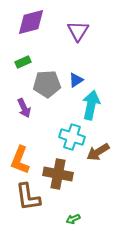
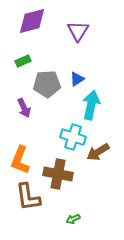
purple diamond: moved 1 px right, 1 px up
green rectangle: moved 1 px up
blue triangle: moved 1 px right, 1 px up
cyan cross: moved 1 px right
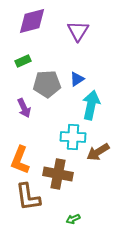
cyan cross: rotated 15 degrees counterclockwise
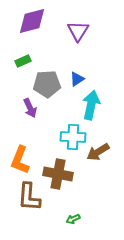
purple arrow: moved 6 px right
brown L-shape: moved 1 px right; rotated 12 degrees clockwise
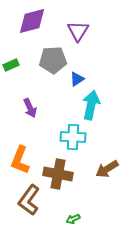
green rectangle: moved 12 px left, 4 px down
gray pentagon: moved 6 px right, 24 px up
brown arrow: moved 9 px right, 17 px down
brown L-shape: moved 3 px down; rotated 32 degrees clockwise
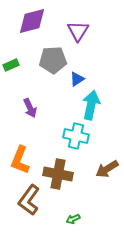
cyan cross: moved 3 px right, 1 px up; rotated 10 degrees clockwise
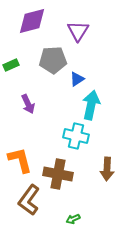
purple arrow: moved 2 px left, 4 px up
orange L-shape: rotated 144 degrees clockwise
brown arrow: rotated 55 degrees counterclockwise
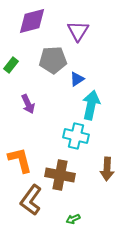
green rectangle: rotated 28 degrees counterclockwise
brown cross: moved 2 px right, 1 px down
brown L-shape: moved 2 px right
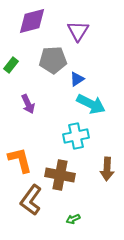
cyan arrow: moved 1 px up; rotated 104 degrees clockwise
cyan cross: rotated 25 degrees counterclockwise
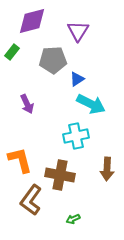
green rectangle: moved 1 px right, 13 px up
purple arrow: moved 1 px left
